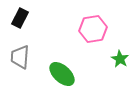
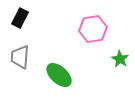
green ellipse: moved 3 px left, 1 px down
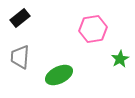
black rectangle: rotated 24 degrees clockwise
green star: rotated 12 degrees clockwise
green ellipse: rotated 68 degrees counterclockwise
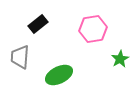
black rectangle: moved 18 px right, 6 px down
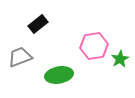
pink hexagon: moved 1 px right, 17 px down
gray trapezoid: rotated 65 degrees clockwise
green ellipse: rotated 16 degrees clockwise
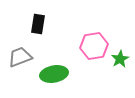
black rectangle: rotated 42 degrees counterclockwise
green ellipse: moved 5 px left, 1 px up
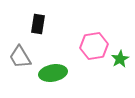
gray trapezoid: rotated 100 degrees counterclockwise
green ellipse: moved 1 px left, 1 px up
